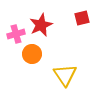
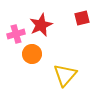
yellow triangle: rotated 15 degrees clockwise
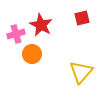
red star: rotated 20 degrees counterclockwise
yellow triangle: moved 16 px right, 3 px up
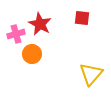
red square: rotated 21 degrees clockwise
red star: moved 1 px left, 1 px up
yellow triangle: moved 10 px right, 2 px down
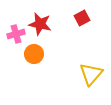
red square: rotated 35 degrees counterclockwise
red star: rotated 15 degrees counterclockwise
orange circle: moved 2 px right
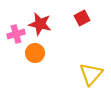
orange circle: moved 1 px right, 1 px up
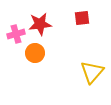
red square: rotated 21 degrees clockwise
red star: rotated 20 degrees counterclockwise
yellow triangle: moved 1 px right, 2 px up
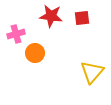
red star: moved 11 px right, 8 px up; rotated 15 degrees clockwise
